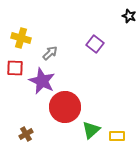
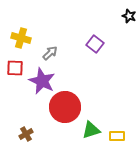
green triangle: rotated 24 degrees clockwise
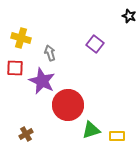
gray arrow: rotated 63 degrees counterclockwise
red circle: moved 3 px right, 2 px up
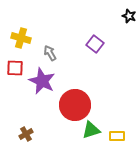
gray arrow: rotated 14 degrees counterclockwise
red circle: moved 7 px right
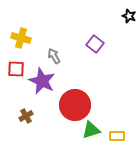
gray arrow: moved 4 px right, 3 px down
red square: moved 1 px right, 1 px down
brown cross: moved 18 px up
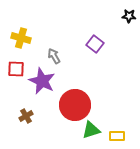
black star: rotated 16 degrees counterclockwise
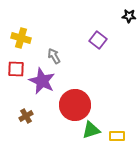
purple square: moved 3 px right, 4 px up
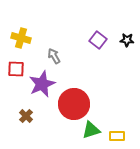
black star: moved 2 px left, 24 px down
purple star: moved 3 px down; rotated 24 degrees clockwise
red circle: moved 1 px left, 1 px up
brown cross: rotated 16 degrees counterclockwise
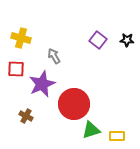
brown cross: rotated 16 degrees counterclockwise
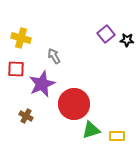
purple square: moved 8 px right, 6 px up; rotated 12 degrees clockwise
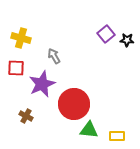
red square: moved 1 px up
green triangle: moved 2 px left; rotated 24 degrees clockwise
